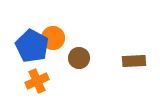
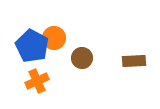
orange circle: moved 1 px right
brown circle: moved 3 px right
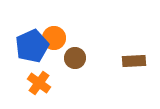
blue pentagon: rotated 20 degrees clockwise
brown circle: moved 7 px left
orange cross: moved 2 px right, 2 px down; rotated 30 degrees counterclockwise
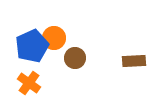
orange cross: moved 10 px left
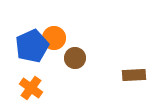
brown rectangle: moved 14 px down
orange cross: moved 2 px right, 5 px down
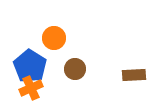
blue pentagon: moved 2 px left, 20 px down; rotated 16 degrees counterclockwise
brown circle: moved 11 px down
orange cross: rotated 30 degrees clockwise
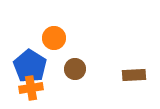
orange cross: rotated 15 degrees clockwise
